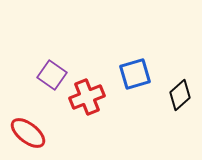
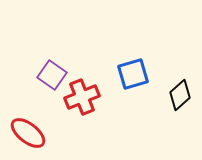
blue square: moved 2 px left
red cross: moved 5 px left
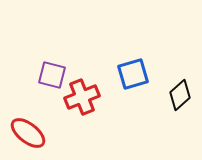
purple square: rotated 20 degrees counterclockwise
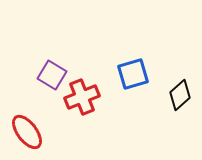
purple square: rotated 16 degrees clockwise
red ellipse: moved 1 px left, 1 px up; rotated 15 degrees clockwise
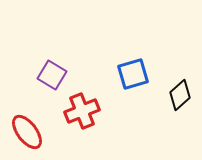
red cross: moved 14 px down
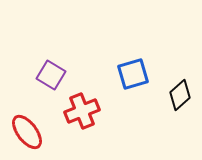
purple square: moved 1 px left
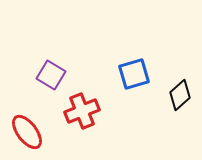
blue square: moved 1 px right
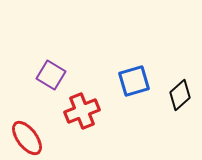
blue square: moved 7 px down
red ellipse: moved 6 px down
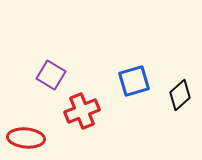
red ellipse: moved 1 px left; rotated 48 degrees counterclockwise
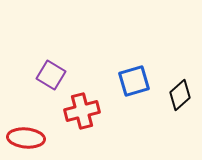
red cross: rotated 8 degrees clockwise
